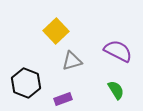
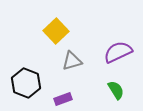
purple semicircle: moved 1 px down; rotated 52 degrees counterclockwise
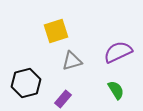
yellow square: rotated 25 degrees clockwise
black hexagon: rotated 24 degrees clockwise
purple rectangle: rotated 30 degrees counterclockwise
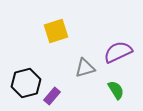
gray triangle: moved 13 px right, 7 px down
purple rectangle: moved 11 px left, 3 px up
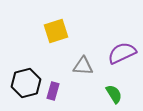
purple semicircle: moved 4 px right, 1 px down
gray triangle: moved 2 px left, 2 px up; rotated 20 degrees clockwise
green semicircle: moved 2 px left, 4 px down
purple rectangle: moved 1 px right, 5 px up; rotated 24 degrees counterclockwise
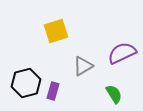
gray triangle: rotated 35 degrees counterclockwise
